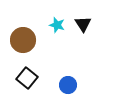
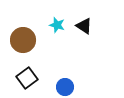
black triangle: moved 1 px right, 2 px down; rotated 24 degrees counterclockwise
black square: rotated 15 degrees clockwise
blue circle: moved 3 px left, 2 px down
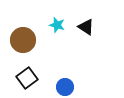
black triangle: moved 2 px right, 1 px down
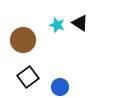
black triangle: moved 6 px left, 4 px up
black square: moved 1 px right, 1 px up
blue circle: moved 5 px left
